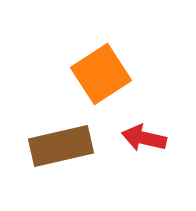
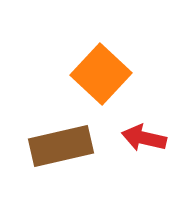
orange square: rotated 14 degrees counterclockwise
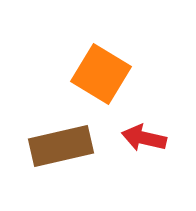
orange square: rotated 12 degrees counterclockwise
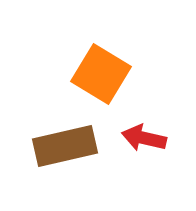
brown rectangle: moved 4 px right
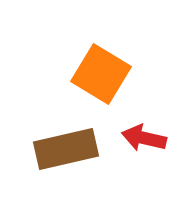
brown rectangle: moved 1 px right, 3 px down
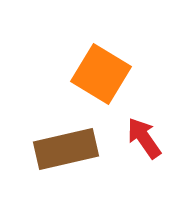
red arrow: rotated 42 degrees clockwise
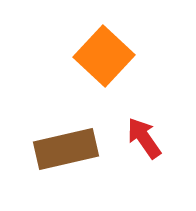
orange square: moved 3 px right, 18 px up; rotated 12 degrees clockwise
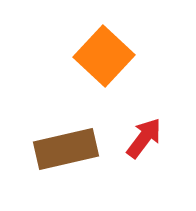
red arrow: rotated 72 degrees clockwise
